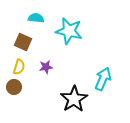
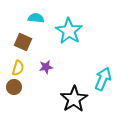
cyan star: rotated 20 degrees clockwise
yellow semicircle: moved 1 px left, 1 px down
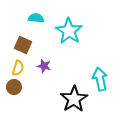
brown square: moved 3 px down
purple star: moved 2 px left, 1 px up; rotated 24 degrees clockwise
cyan arrow: moved 3 px left; rotated 35 degrees counterclockwise
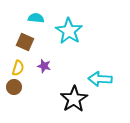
brown square: moved 2 px right, 3 px up
cyan arrow: rotated 75 degrees counterclockwise
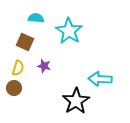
brown circle: moved 1 px down
black star: moved 2 px right, 2 px down
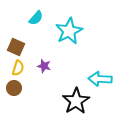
cyan semicircle: rotated 126 degrees clockwise
cyan star: rotated 12 degrees clockwise
brown square: moved 9 px left, 5 px down
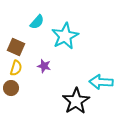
cyan semicircle: moved 1 px right, 4 px down
cyan star: moved 4 px left, 5 px down
yellow semicircle: moved 2 px left
cyan arrow: moved 1 px right, 3 px down
brown circle: moved 3 px left
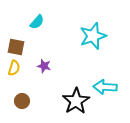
cyan star: moved 28 px right; rotated 8 degrees clockwise
brown square: rotated 12 degrees counterclockwise
yellow semicircle: moved 2 px left
cyan arrow: moved 4 px right, 5 px down
brown circle: moved 11 px right, 13 px down
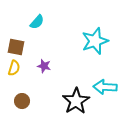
cyan star: moved 2 px right, 5 px down
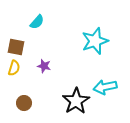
cyan arrow: rotated 15 degrees counterclockwise
brown circle: moved 2 px right, 2 px down
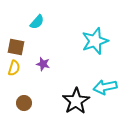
purple star: moved 1 px left, 2 px up
